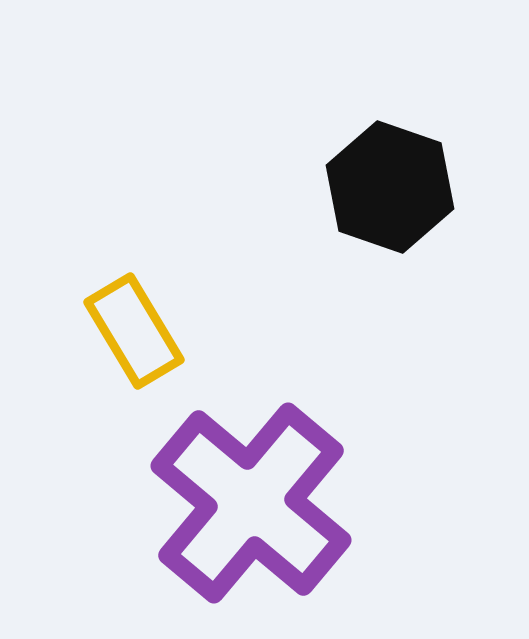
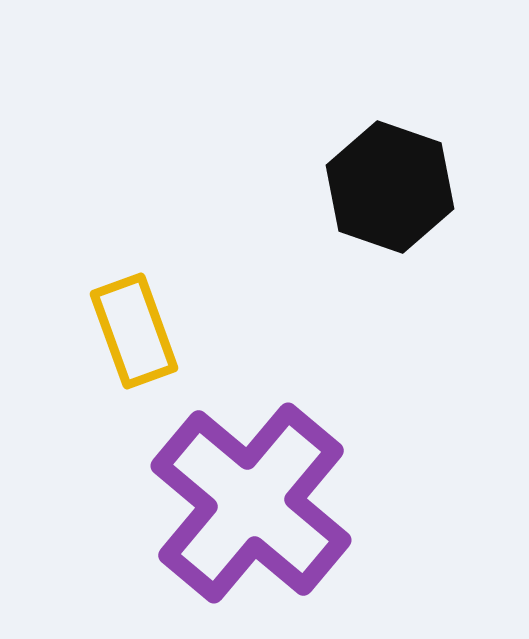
yellow rectangle: rotated 11 degrees clockwise
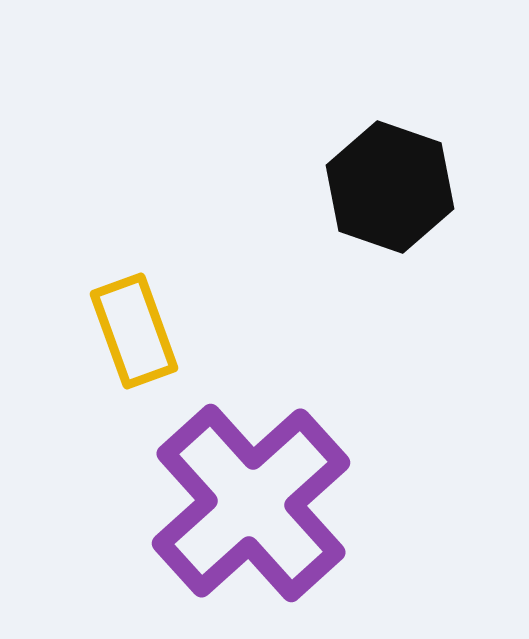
purple cross: rotated 8 degrees clockwise
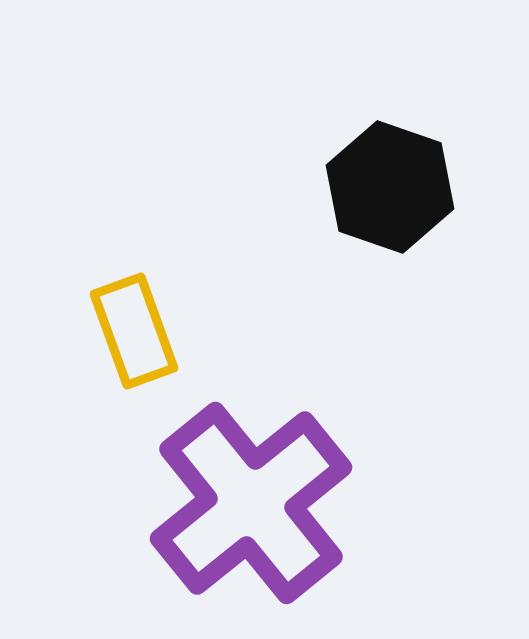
purple cross: rotated 3 degrees clockwise
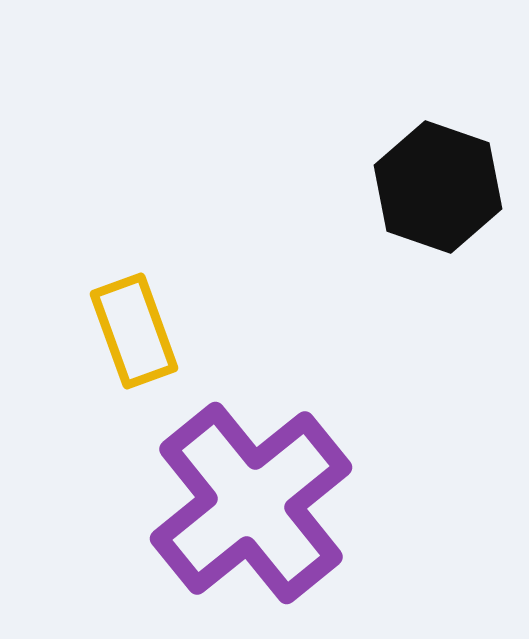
black hexagon: moved 48 px right
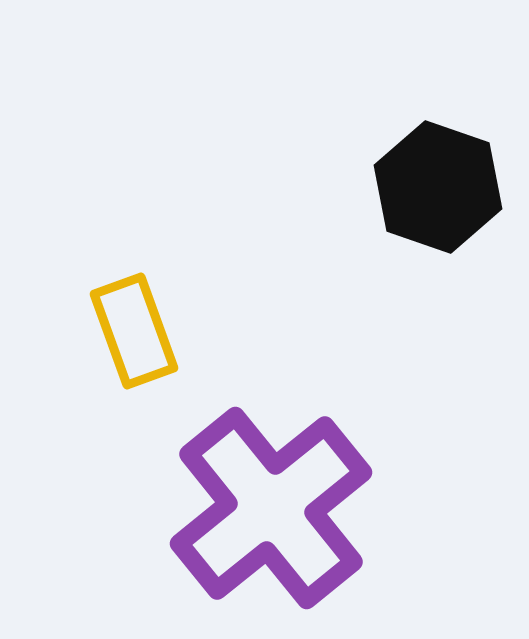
purple cross: moved 20 px right, 5 px down
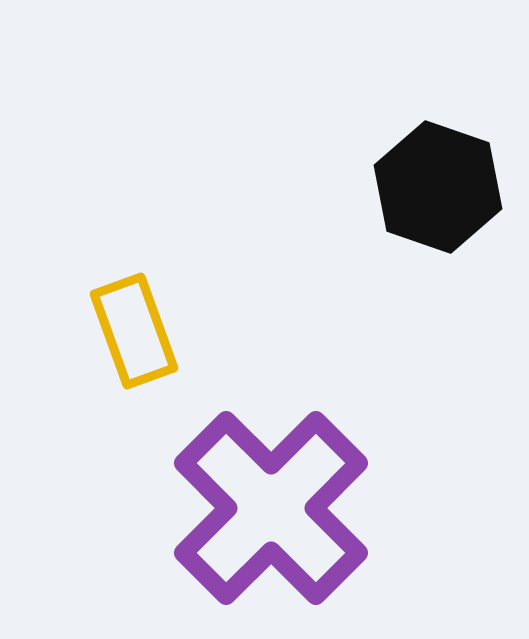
purple cross: rotated 6 degrees counterclockwise
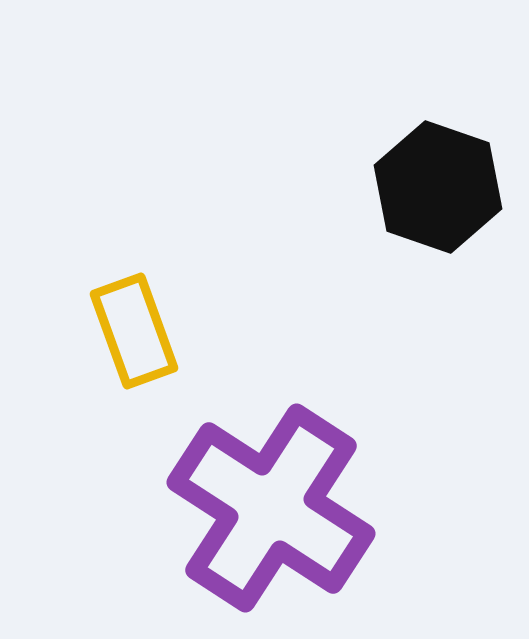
purple cross: rotated 12 degrees counterclockwise
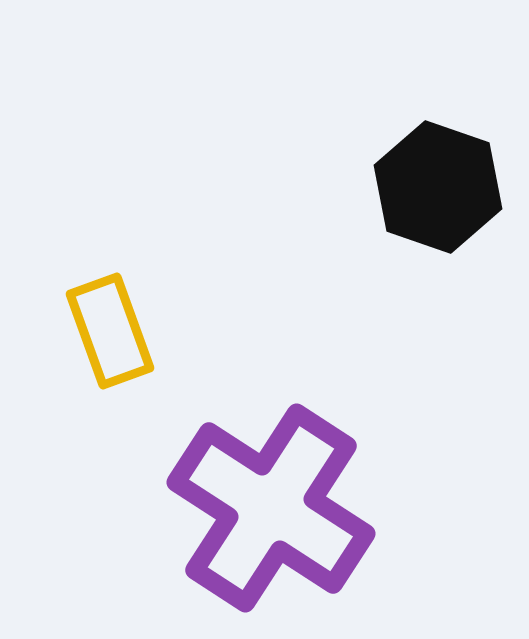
yellow rectangle: moved 24 px left
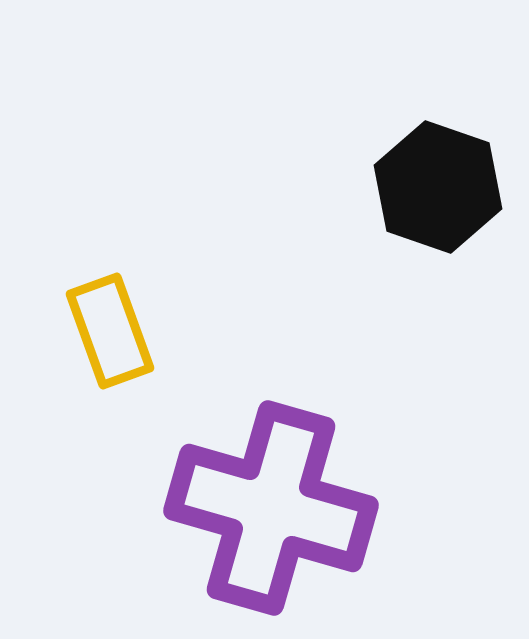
purple cross: rotated 17 degrees counterclockwise
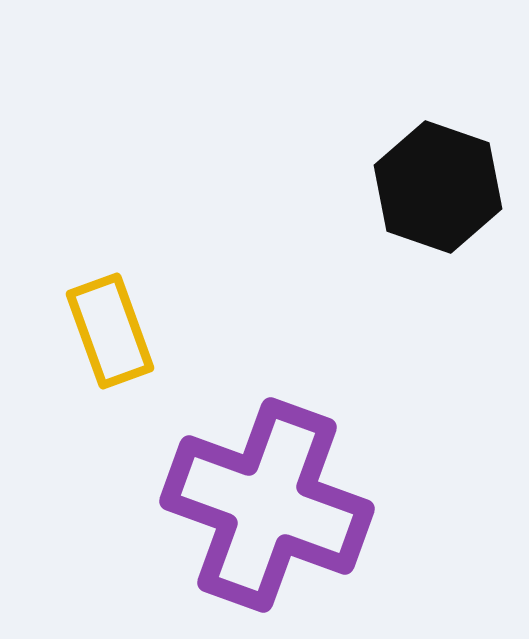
purple cross: moved 4 px left, 3 px up; rotated 4 degrees clockwise
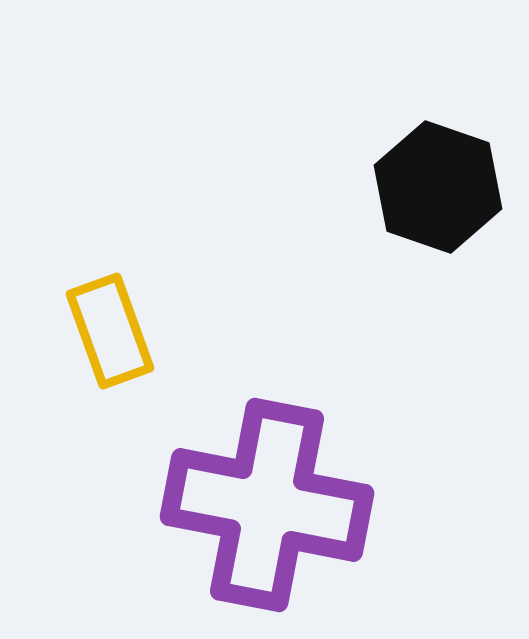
purple cross: rotated 9 degrees counterclockwise
